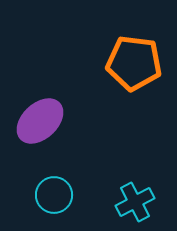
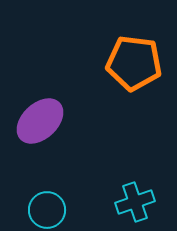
cyan circle: moved 7 px left, 15 px down
cyan cross: rotated 9 degrees clockwise
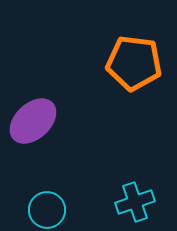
purple ellipse: moved 7 px left
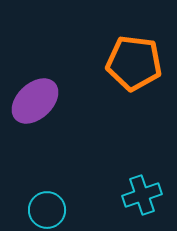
purple ellipse: moved 2 px right, 20 px up
cyan cross: moved 7 px right, 7 px up
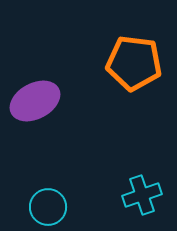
purple ellipse: rotated 15 degrees clockwise
cyan circle: moved 1 px right, 3 px up
